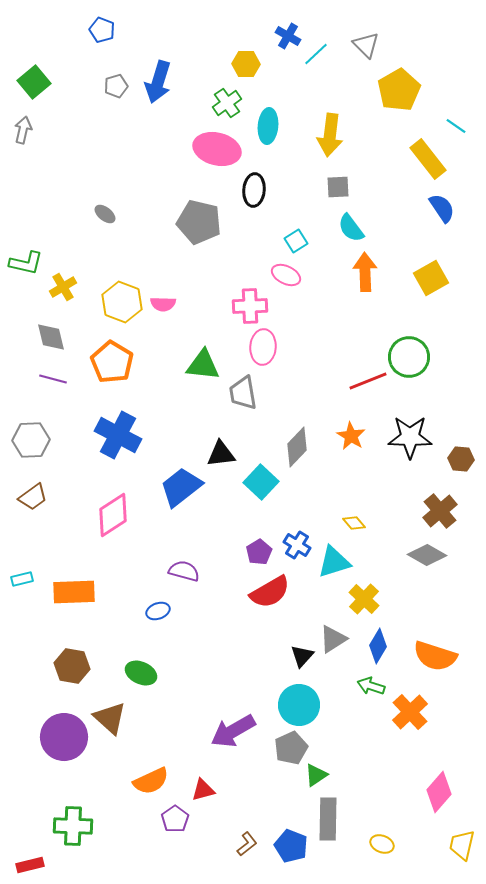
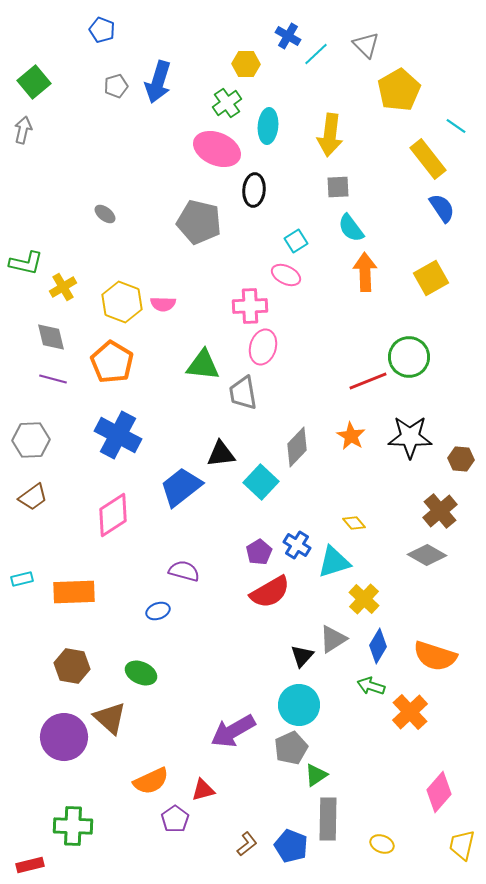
pink ellipse at (217, 149): rotated 9 degrees clockwise
pink ellipse at (263, 347): rotated 12 degrees clockwise
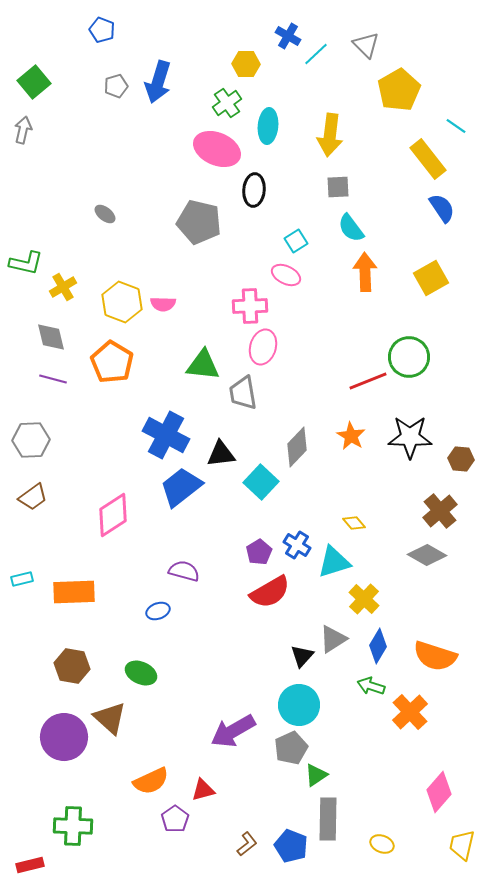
blue cross at (118, 435): moved 48 px right
